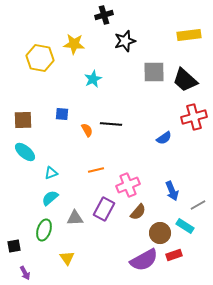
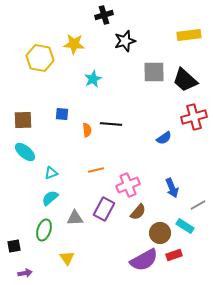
orange semicircle: rotated 24 degrees clockwise
blue arrow: moved 3 px up
purple arrow: rotated 72 degrees counterclockwise
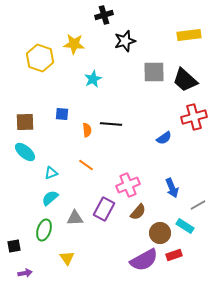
yellow hexagon: rotated 8 degrees clockwise
brown square: moved 2 px right, 2 px down
orange line: moved 10 px left, 5 px up; rotated 49 degrees clockwise
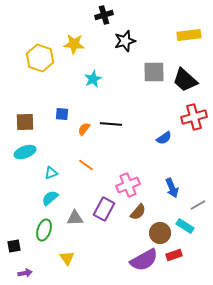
orange semicircle: moved 3 px left, 1 px up; rotated 136 degrees counterclockwise
cyan ellipse: rotated 60 degrees counterclockwise
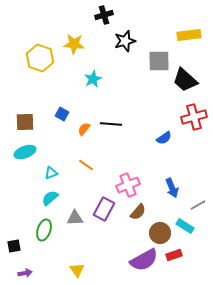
gray square: moved 5 px right, 11 px up
blue square: rotated 24 degrees clockwise
yellow triangle: moved 10 px right, 12 px down
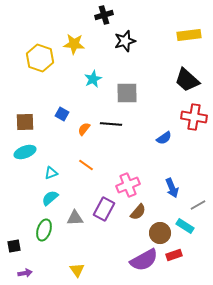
gray square: moved 32 px left, 32 px down
black trapezoid: moved 2 px right
red cross: rotated 25 degrees clockwise
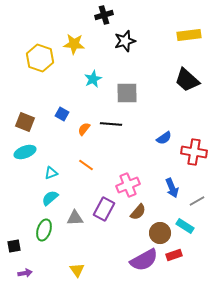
red cross: moved 35 px down
brown square: rotated 24 degrees clockwise
gray line: moved 1 px left, 4 px up
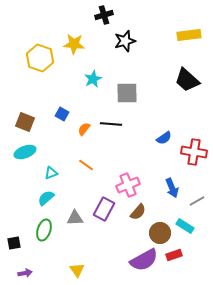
cyan semicircle: moved 4 px left
black square: moved 3 px up
